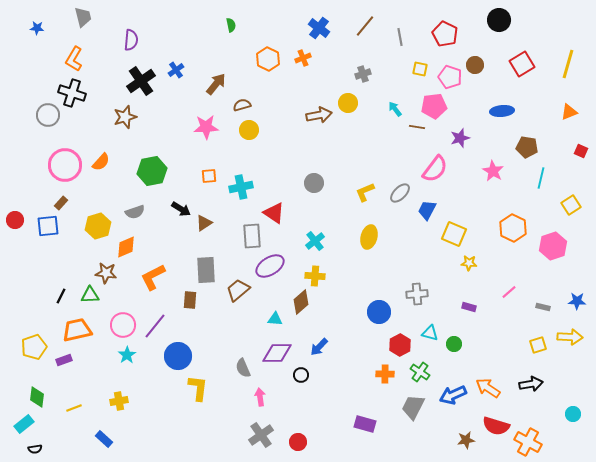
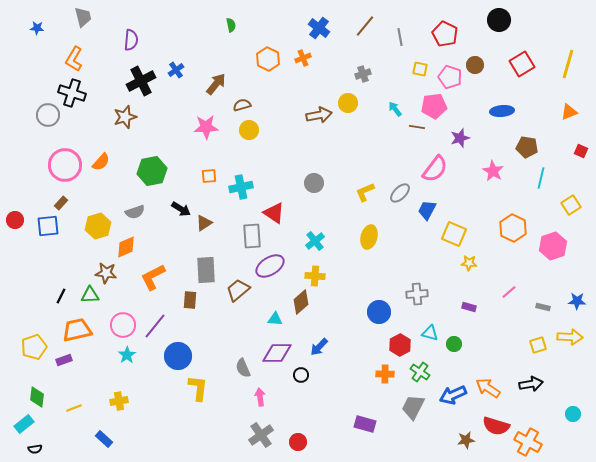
black cross at (141, 81): rotated 8 degrees clockwise
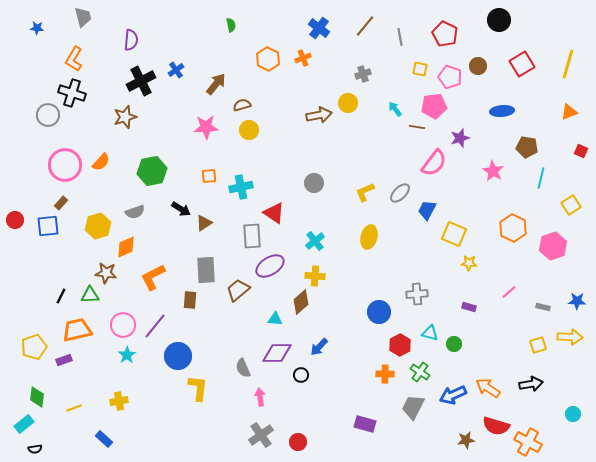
brown circle at (475, 65): moved 3 px right, 1 px down
pink semicircle at (435, 169): moved 1 px left, 6 px up
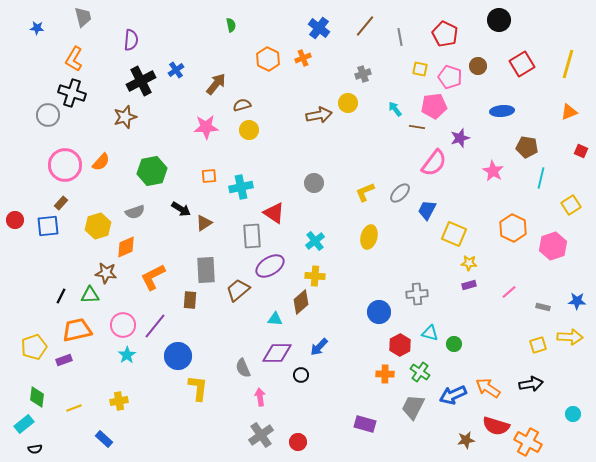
purple rectangle at (469, 307): moved 22 px up; rotated 32 degrees counterclockwise
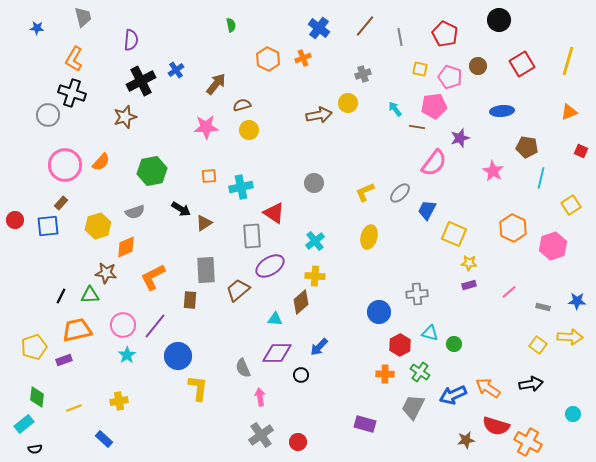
yellow line at (568, 64): moved 3 px up
yellow square at (538, 345): rotated 36 degrees counterclockwise
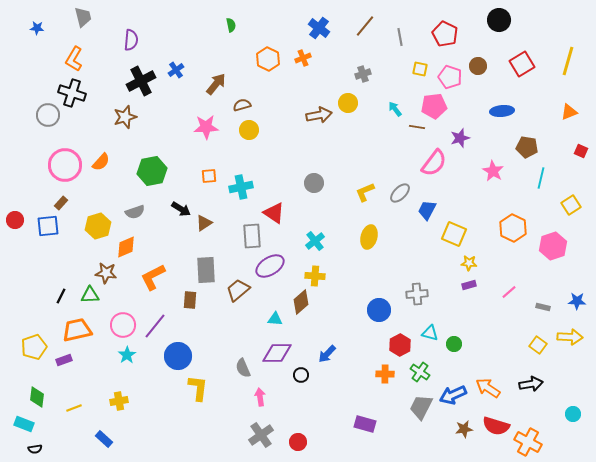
blue circle at (379, 312): moved 2 px up
blue arrow at (319, 347): moved 8 px right, 7 px down
gray trapezoid at (413, 407): moved 8 px right
cyan rectangle at (24, 424): rotated 60 degrees clockwise
brown star at (466, 440): moved 2 px left, 11 px up
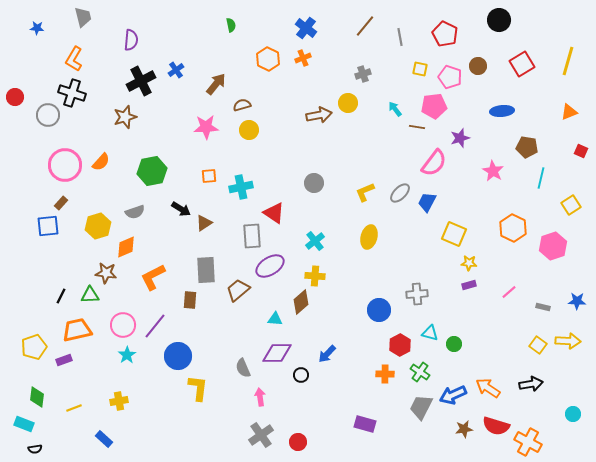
blue cross at (319, 28): moved 13 px left
blue trapezoid at (427, 210): moved 8 px up
red circle at (15, 220): moved 123 px up
yellow arrow at (570, 337): moved 2 px left, 4 px down
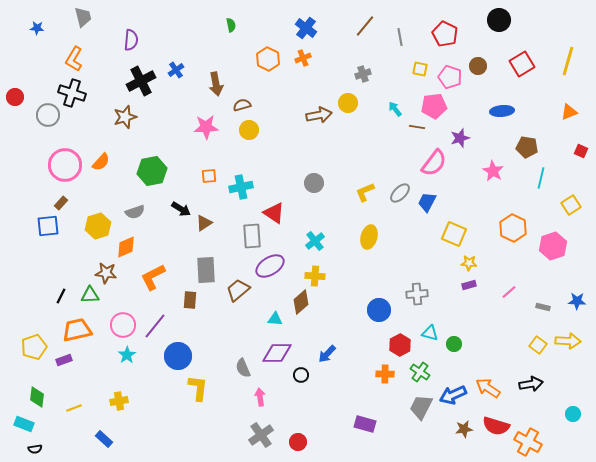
brown arrow at (216, 84): rotated 130 degrees clockwise
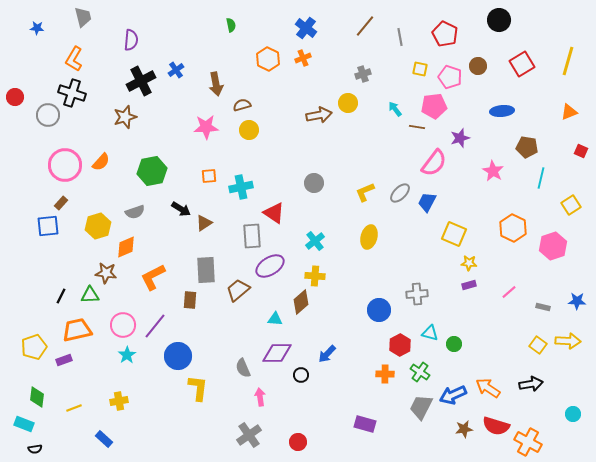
gray cross at (261, 435): moved 12 px left
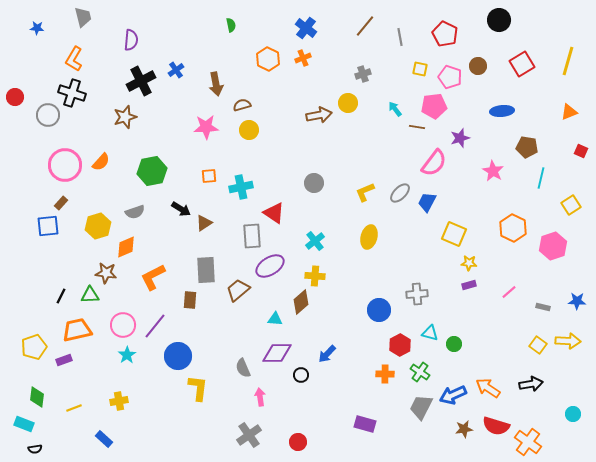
orange cross at (528, 442): rotated 8 degrees clockwise
